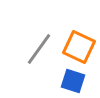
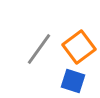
orange square: rotated 28 degrees clockwise
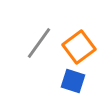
gray line: moved 6 px up
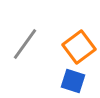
gray line: moved 14 px left, 1 px down
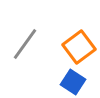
blue square: moved 1 px down; rotated 15 degrees clockwise
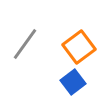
blue square: rotated 20 degrees clockwise
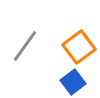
gray line: moved 2 px down
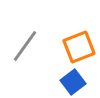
orange square: rotated 16 degrees clockwise
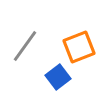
blue square: moved 15 px left, 5 px up
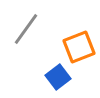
gray line: moved 1 px right, 17 px up
